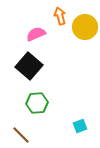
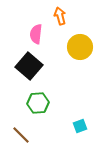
yellow circle: moved 5 px left, 20 px down
pink semicircle: rotated 60 degrees counterclockwise
green hexagon: moved 1 px right
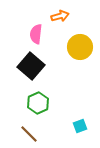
orange arrow: rotated 90 degrees clockwise
black square: moved 2 px right
green hexagon: rotated 20 degrees counterclockwise
brown line: moved 8 px right, 1 px up
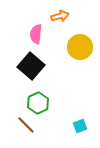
brown line: moved 3 px left, 9 px up
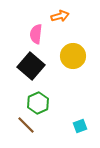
yellow circle: moved 7 px left, 9 px down
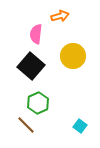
cyan square: rotated 32 degrees counterclockwise
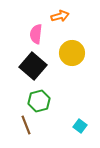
yellow circle: moved 1 px left, 3 px up
black square: moved 2 px right
green hexagon: moved 1 px right, 2 px up; rotated 10 degrees clockwise
brown line: rotated 24 degrees clockwise
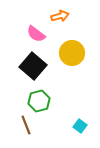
pink semicircle: rotated 60 degrees counterclockwise
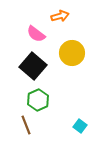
green hexagon: moved 1 px left, 1 px up; rotated 10 degrees counterclockwise
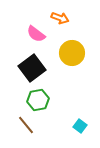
orange arrow: moved 2 px down; rotated 36 degrees clockwise
black square: moved 1 px left, 2 px down; rotated 12 degrees clockwise
green hexagon: rotated 15 degrees clockwise
brown line: rotated 18 degrees counterclockwise
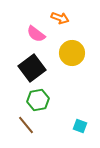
cyan square: rotated 16 degrees counterclockwise
